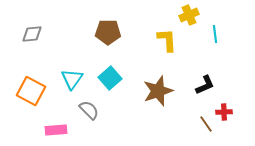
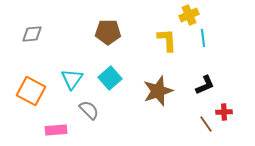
cyan line: moved 12 px left, 4 px down
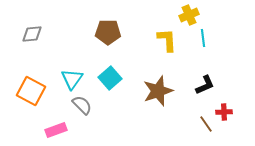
gray semicircle: moved 7 px left, 5 px up
pink rectangle: rotated 15 degrees counterclockwise
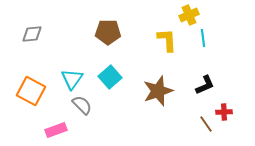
cyan square: moved 1 px up
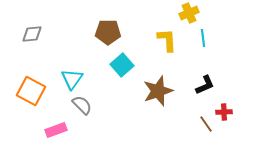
yellow cross: moved 2 px up
cyan square: moved 12 px right, 12 px up
